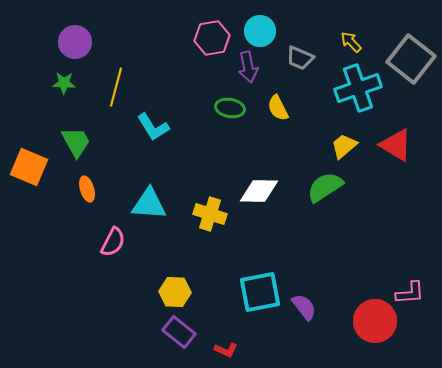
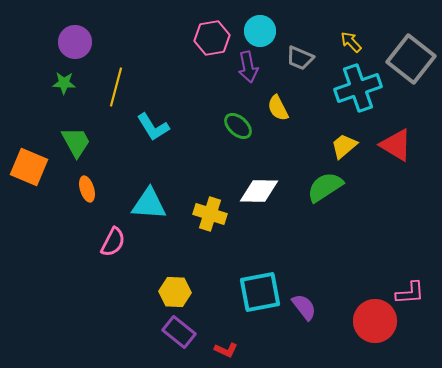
green ellipse: moved 8 px right, 18 px down; rotated 32 degrees clockwise
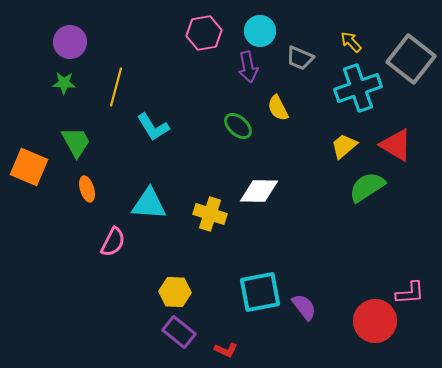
pink hexagon: moved 8 px left, 5 px up
purple circle: moved 5 px left
green semicircle: moved 42 px right
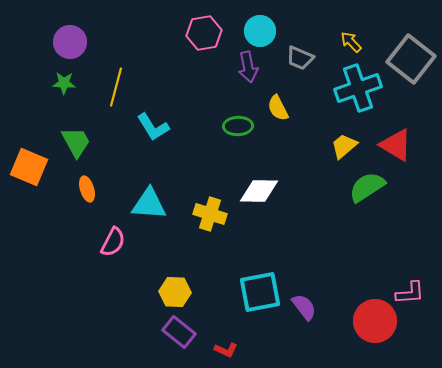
green ellipse: rotated 44 degrees counterclockwise
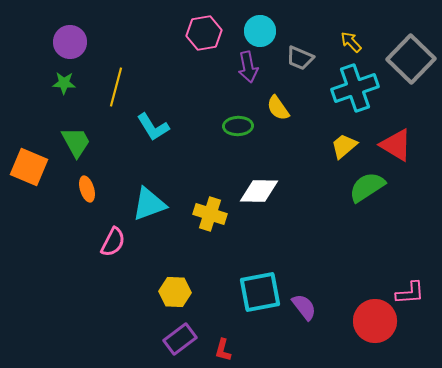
gray square: rotated 6 degrees clockwise
cyan cross: moved 3 px left
yellow semicircle: rotated 8 degrees counterclockwise
cyan triangle: rotated 24 degrees counterclockwise
purple rectangle: moved 1 px right, 7 px down; rotated 76 degrees counterclockwise
red L-shape: moved 3 px left; rotated 80 degrees clockwise
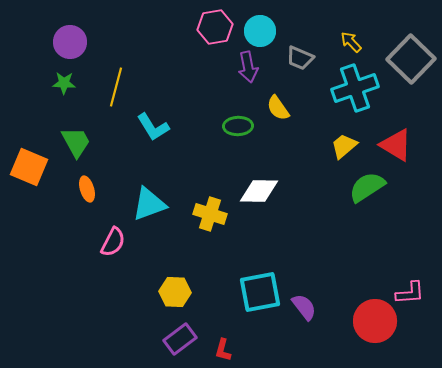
pink hexagon: moved 11 px right, 6 px up
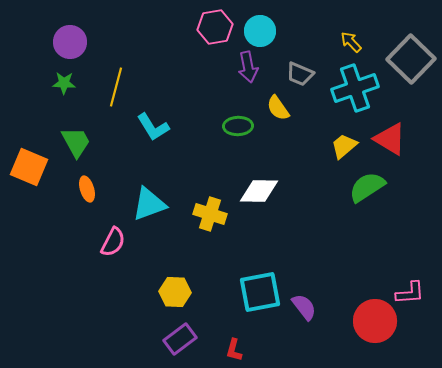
gray trapezoid: moved 16 px down
red triangle: moved 6 px left, 6 px up
red L-shape: moved 11 px right
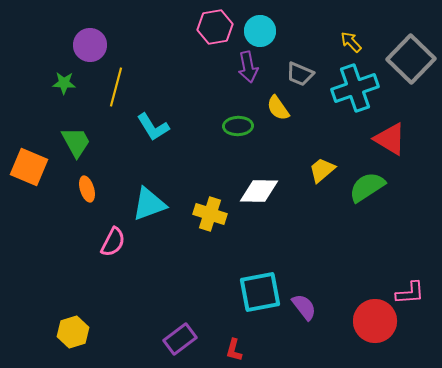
purple circle: moved 20 px right, 3 px down
yellow trapezoid: moved 22 px left, 24 px down
yellow hexagon: moved 102 px left, 40 px down; rotated 20 degrees counterclockwise
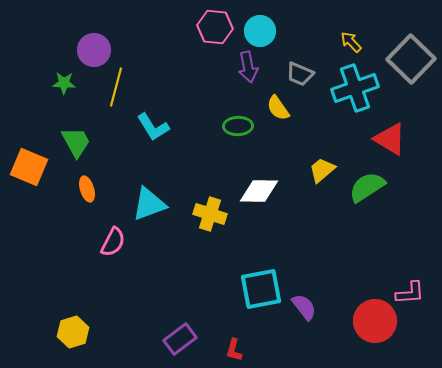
pink hexagon: rotated 16 degrees clockwise
purple circle: moved 4 px right, 5 px down
cyan square: moved 1 px right, 3 px up
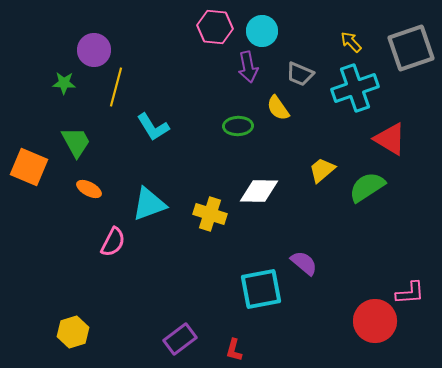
cyan circle: moved 2 px right
gray square: moved 11 px up; rotated 27 degrees clockwise
orange ellipse: moved 2 px right; rotated 45 degrees counterclockwise
purple semicircle: moved 44 px up; rotated 12 degrees counterclockwise
